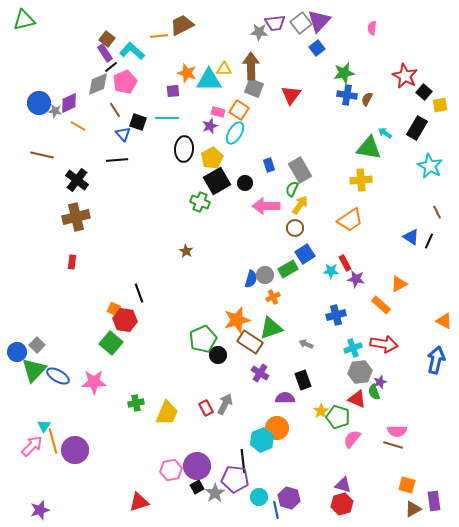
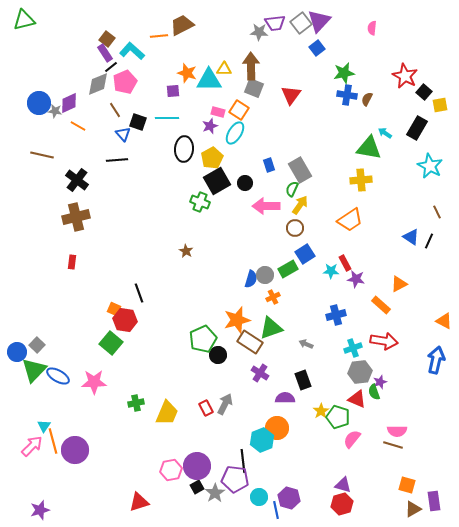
red arrow at (384, 344): moved 3 px up
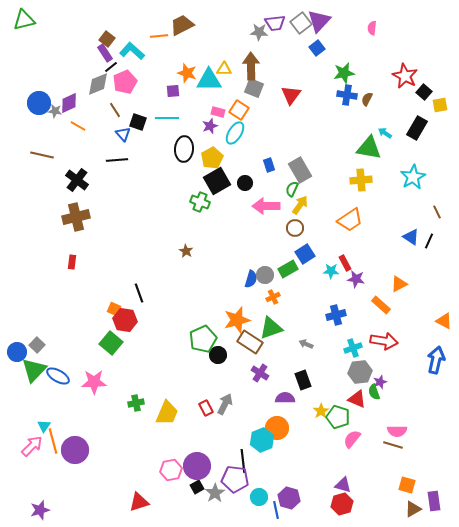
cyan star at (430, 166): moved 17 px left, 11 px down; rotated 15 degrees clockwise
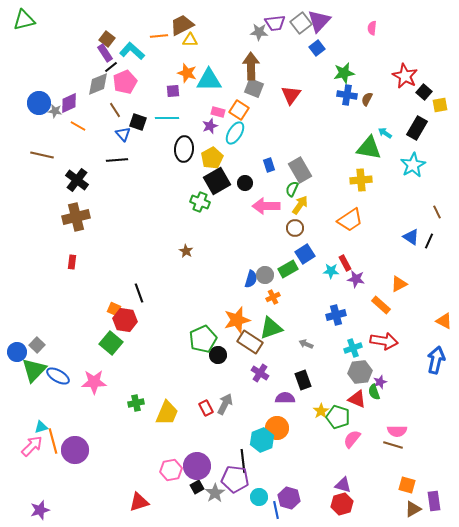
yellow triangle at (224, 69): moved 34 px left, 29 px up
cyan star at (413, 177): moved 12 px up
cyan triangle at (44, 426): moved 3 px left, 1 px down; rotated 40 degrees clockwise
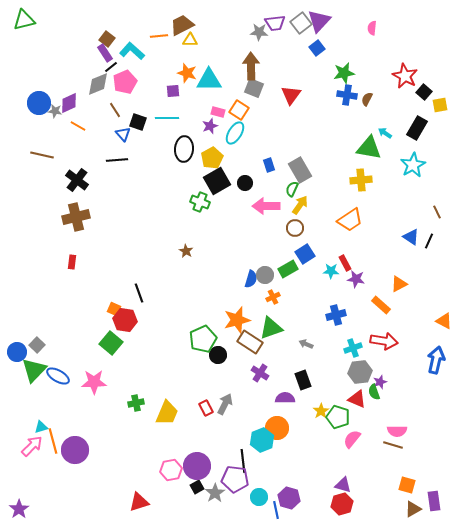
purple star at (40, 510): moved 21 px left, 1 px up; rotated 18 degrees counterclockwise
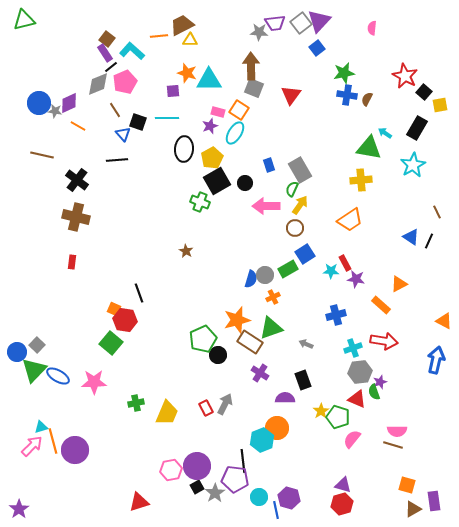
brown cross at (76, 217): rotated 28 degrees clockwise
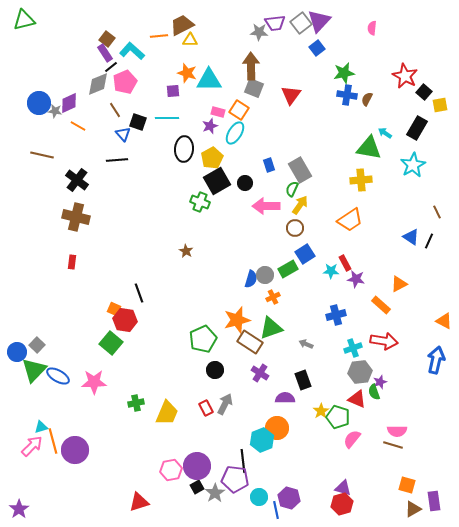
black circle at (218, 355): moved 3 px left, 15 px down
purple triangle at (343, 485): moved 3 px down
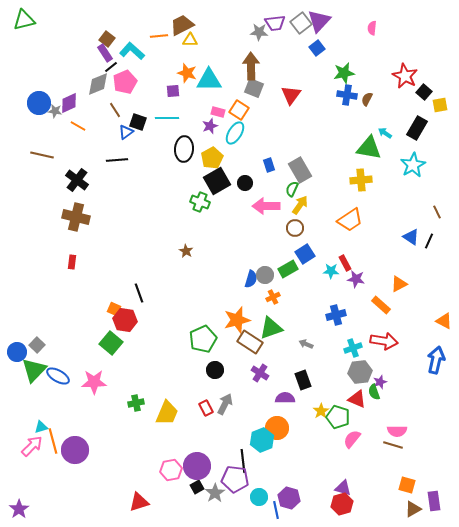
blue triangle at (123, 134): moved 3 px right, 2 px up; rotated 35 degrees clockwise
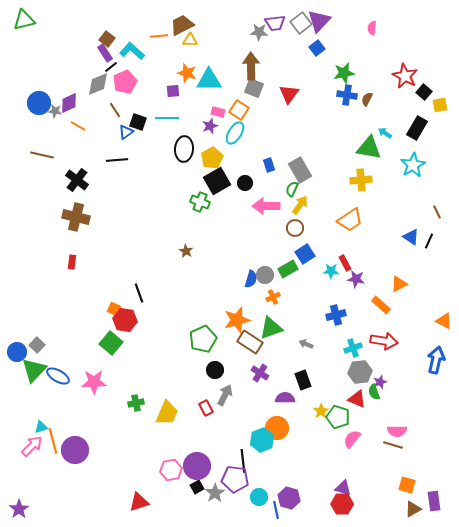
red triangle at (291, 95): moved 2 px left, 1 px up
gray arrow at (225, 404): moved 9 px up
red hexagon at (342, 504): rotated 15 degrees clockwise
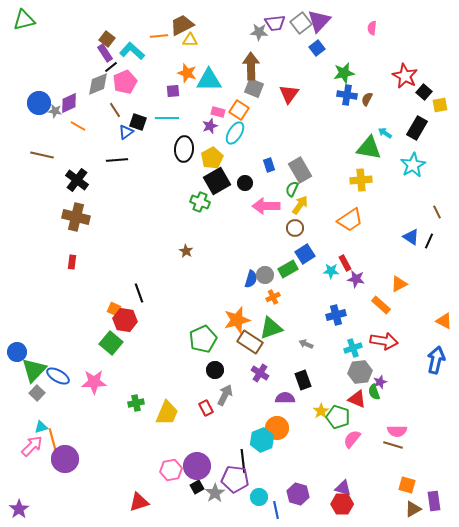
gray square at (37, 345): moved 48 px down
purple circle at (75, 450): moved 10 px left, 9 px down
purple hexagon at (289, 498): moved 9 px right, 4 px up
